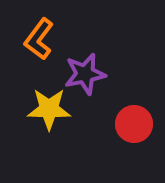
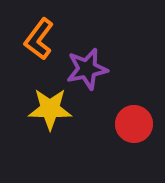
purple star: moved 2 px right, 5 px up
yellow star: moved 1 px right
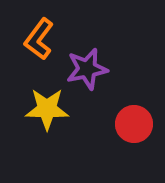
yellow star: moved 3 px left
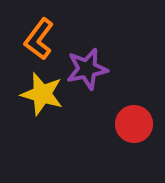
yellow star: moved 5 px left, 15 px up; rotated 15 degrees clockwise
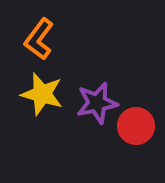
purple star: moved 10 px right, 34 px down
red circle: moved 2 px right, 2 px down
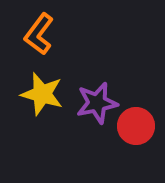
orange L-shape: moved 5 px up
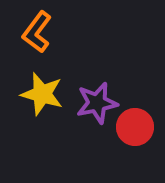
orange L-shape: moved 2 px left, 2 px up
red circle: moved 1 px left, 1 px down
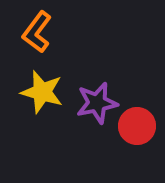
yellow star: moved 2 px up
red circle: moved 2 px right, 1 px up
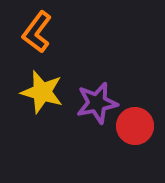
red circle: moved 2 px left
